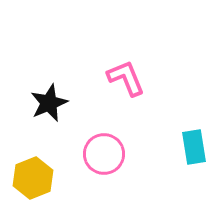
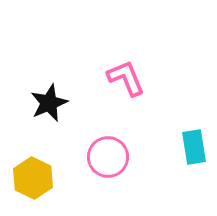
pink circle: moved 4 px right, 3 px down
yellow hexagon: rotated 12 degrees counterclockwise
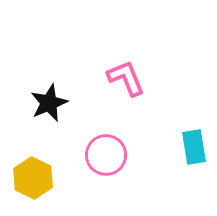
pink circle: moved 2 px left, 2 px up
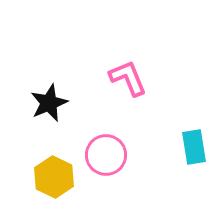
pink L-shape: moved 2 px right
yellow hexagon: moved 21 px right, 1 px up
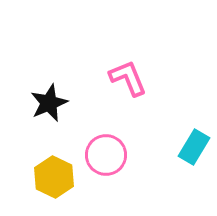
cyan rectangle: rotated 40 degrees clockwise
